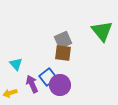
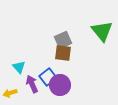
cyan triangle: moved 3 px right, 3 px down
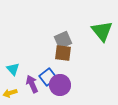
cyan triangle: moved 6 px left, 2 px down
